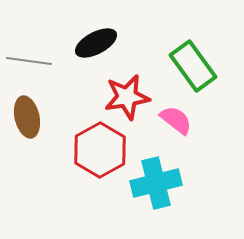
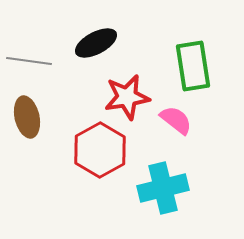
green rectangle: rotated 27 degrees clockwise
cyan cross: moved 7 px right, 5 px down
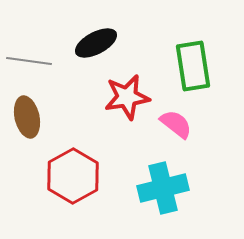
pink semicircle: moved 4 px down
red hexagon: moved 27 px left, 26 px down
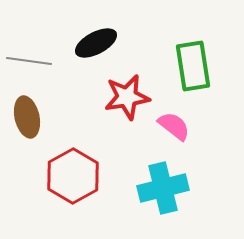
pink semicircle: moved 2 px left, 2 px down
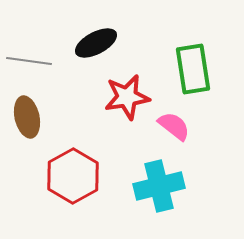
green rectangle: moved 3 px down
cyan cross: moved 4 px left, 2 px up
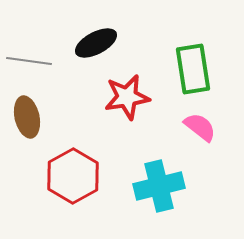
pink semicircle: moved 26 px right, 1 px down
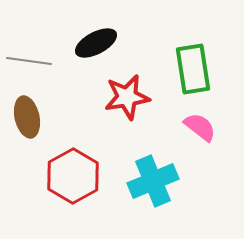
cyan cross: moved 6 px left, 5 px up; rotated 9 degrees counterclockwise
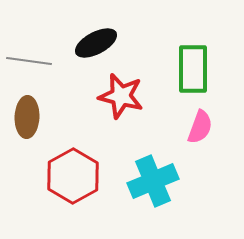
green rectangle: rotated 9 degrees clockwise
red star: moved 6 px left, 1 px up; rotated 24 degrees clockwise
brown ellipse: rotated 15 degrees clockwise
pink semicircle: rotated 72 degrees clockwise
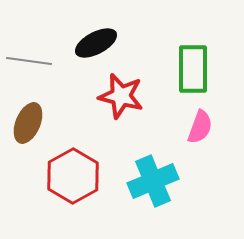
brown ellipse: moved 1 px right, 6 px down; rotated 21 degrees clockwise
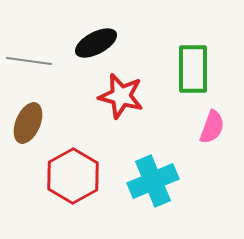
pink semicircle: moved 12 px right
